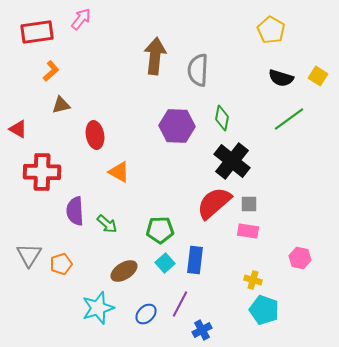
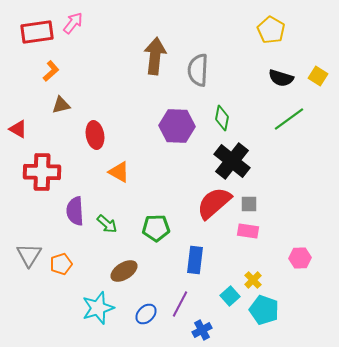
pink arrow: moved 8 px left, 4 px down
green pentagon: moved 4 px left, 2 px up
pink hexagon: rotated 15 degrees counterclockwise
cyan square: moved 65 px right, 33 px down
yellow cross: rotated 30 degrees clockwise
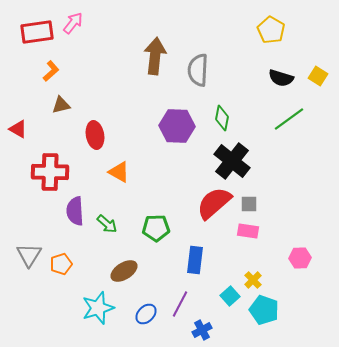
red cross: moved 8 px right
